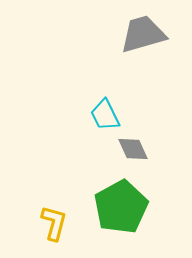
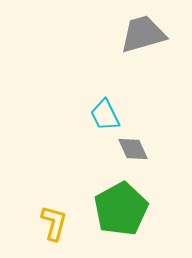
green pentagon: moved 2 px down
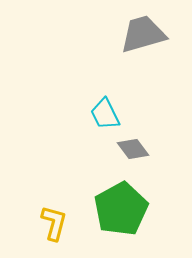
cyan trapezoid: moved 1 px up
gray diamond: rotated 12 degrees counterclockwise
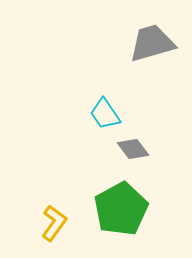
gray trapezoid: moved 9 px right, 9 px down
cyan trapezoid: rotated 8 degrees counterclockwise
yellow L-shape: rotated 21 degrees clockwise
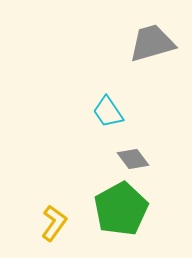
cyan trapezoid: moved 3 px right, 2 px up
gray diamond: moved 10 px down
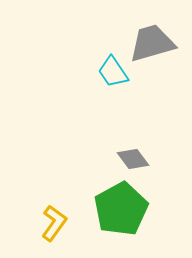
cyan trapezoid: moved 5 px right, 40 px up
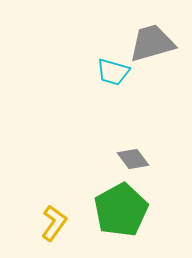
cyan trapezoid: rotated 40 degrees counterclockwise
green pentagon: moved 1 px down
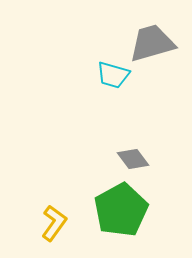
cyan trapezoid: moved 3 px down
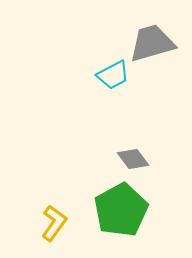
cyan trapezoid: rotated 44 degrees counterclockwise
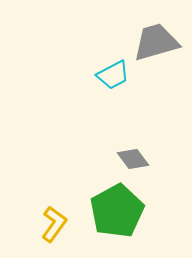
gray trapezoid: moved 4 px right, 1 px up
green pentagon: moved 4 px left, 1 px down
yellow L-shape: moved 1 px down
